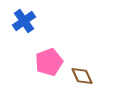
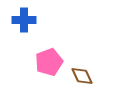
blue cross: moved 1 px up; rotated 35 degrees clockwise
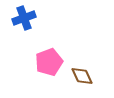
blue cross: moved 2 px up; rotated 20 degrees counterclockwise
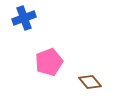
brown diamond: moved 8 px right, 6 px down; rotated 15 degrees counterclockwise
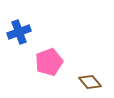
blue cross: moved 5 px left, 14 px down
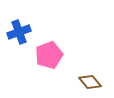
pink pentagon: moved 7 px up
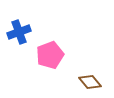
pink pentagon: moved 1 px right
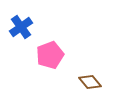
blue cross: moved 2 px right, 5 px up; rotated 15 degrees counterclockwise
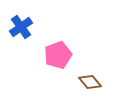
pink pentagon: moved 8 px right
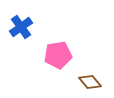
pink pentagon: rotated 12 degrees clockwise
